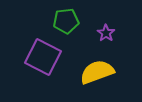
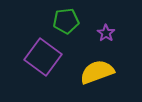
purple square: rotated 9 degrees clockwise
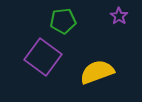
green pentagon: moved 3 px left
purple star: moved 13 px right, 17 px up
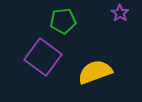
purple star: moved 1 px right, 3 px up
yellow semicircle: moved 2 px left
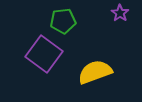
purple square: moved 1 px right, 3 px up
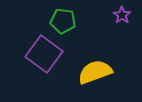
purple star: moved 2 px right, 2 px down
green pentagon: rotated 15 degrees clockwise
